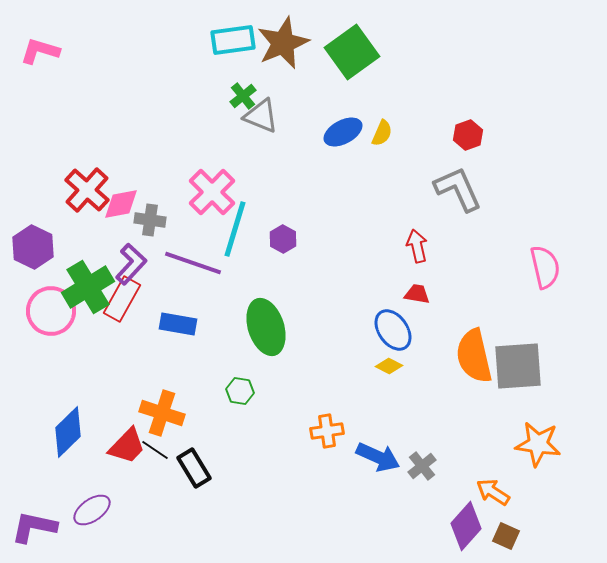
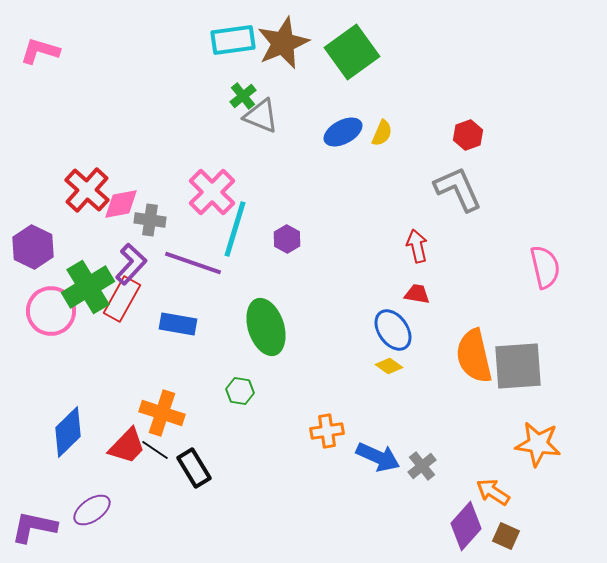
purple hexagon at (283, 239): moved 4 px right
yellow diamond at (389, 366): rotated 8 degrees clockwise
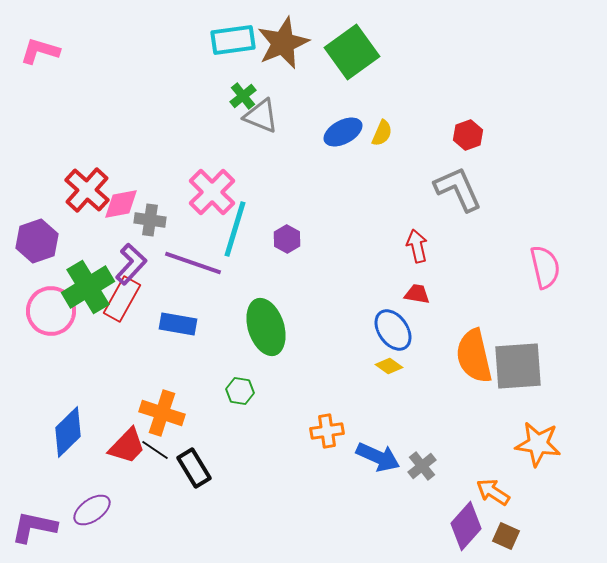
purple hexagon at (33, 247): moved 4 px right, 6 px up; rotated 15 degrees clockwise
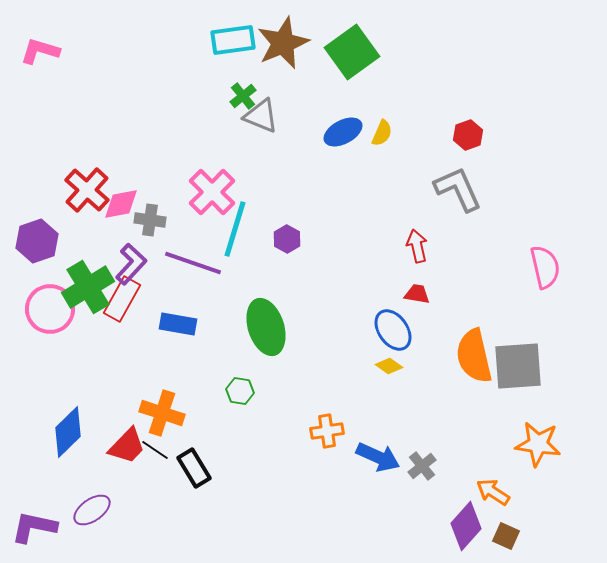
pink circle at (51, 311): moved 1 px left, 2 px up
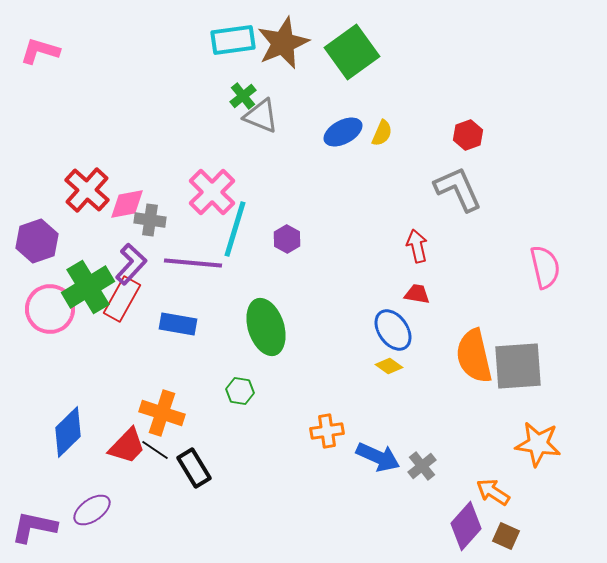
pink diamond at (121, 204): moved 6 px right
purple line at (193, 263): rotated 14 degrees counterclockwise
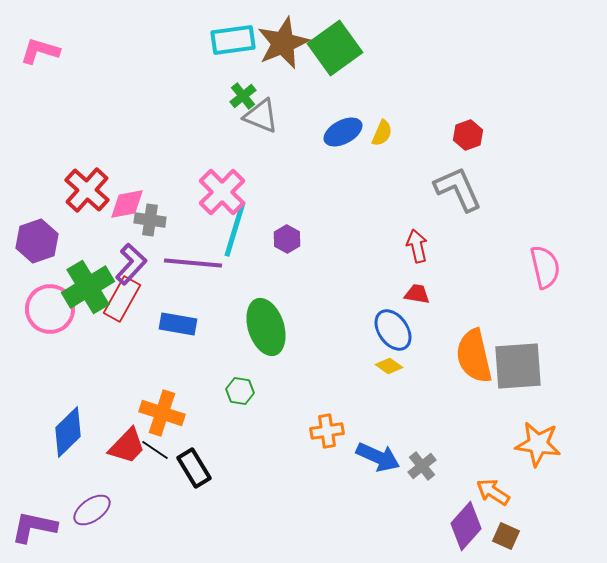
green square at (352, 52): moved 17 px left, 4 px up
pink cross at (212, 192): moved 10 px right
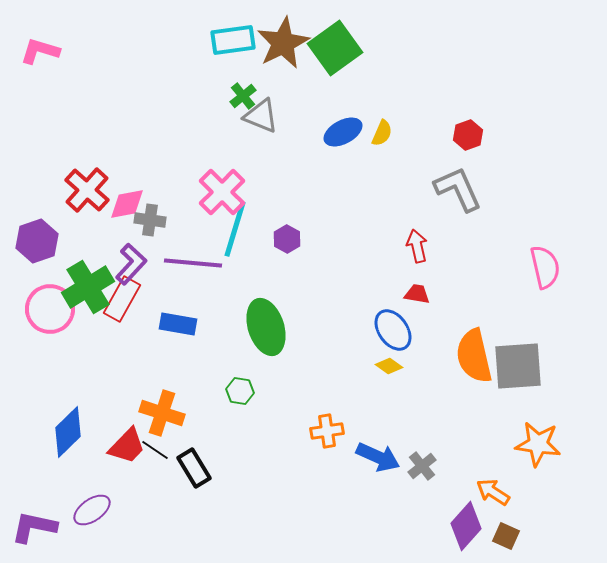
brown star at (283, 43): rotated 4 degrees counterclockwise
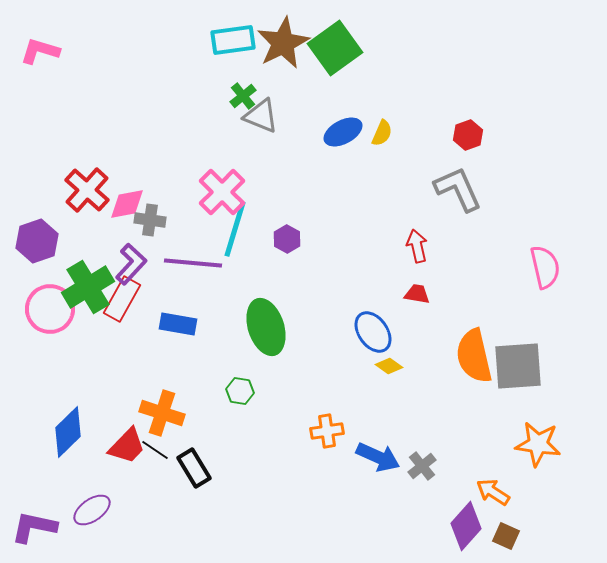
blue ellipse at (393, 330): moved 20 px left, 2 px down
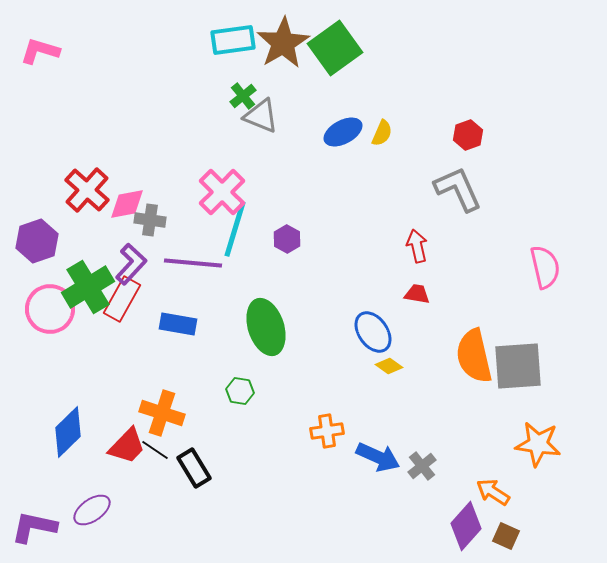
brown star at (283, 43): rotated 4 degrees counterclockwise
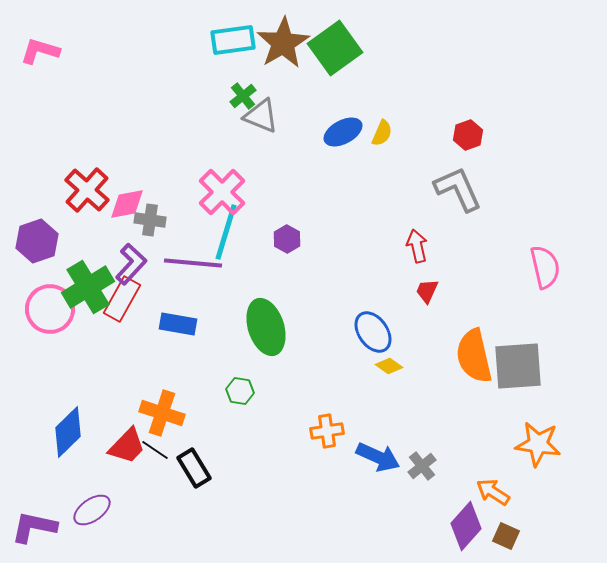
cyan line at (235, 229): moved 9 px left, 3 px down
red trapezoid at (417, 294): moved 10 px right, 3 px up; rotated 76 degrees counterclockwise
